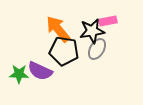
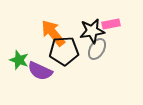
pink rectangle: moved 3 px right, 3 px down
orange arrow: moved 5 px left, 4 px down
black pentagon: rotated 12 degrees counterclockwise
green star: moved 14 px up; rotated 18 degrees clockwise
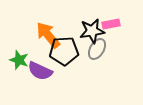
orange arrow: moved 5 px left, 2 px down
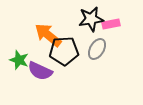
black star: moved 1 px left, 12 px up
orange arrow: rotated 12 degrees counterclockwise
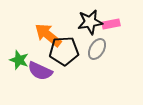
black star: moved 1 px left, 3 px down
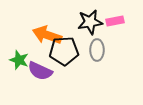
pink rectangle: moved 4 px right, 3 px up
orange arrow: moved 1 px left; rotated 20 degrees counterclockwise
gray ellipse: moved 1 px down; rotated 30 degrees counterclockwise
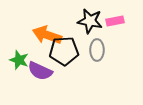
black star: moved 1 px up; rotated 20 degrees clockwise
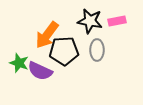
pink rectangle: moved 2 px right
orange arrow: rotated 72 degrees counterclockwise
green star: moved 3 px down
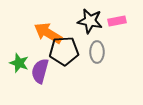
orange arrow: moved 1 px right, 2 px up; rotated 84 degrees clockwise
gray ellipse: moved 2 px down
purple semicircle: rotated 80 degrees clockwise
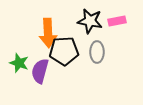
orange arrow: rotated 124 degrees counterclockwise
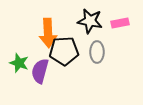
pink rectangle: moved 3 px right, 2 px down
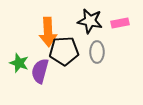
orange arrow: moved 1 px up
